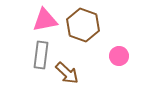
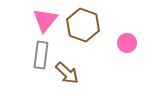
pink triangle: rotated 40 degrees counterclockwise
pink circle: moved 8 px right, 13 px up
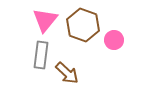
pink circle: moved 13 px left, 3 px up
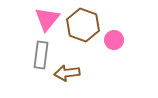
pink triangle: moved 2 px right, 1 px up
brown arrow: rotated 130 degrees clockwise
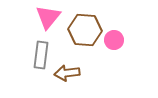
pink triangle: moved 1 px right, 2 px up
brown hexagon: moved 2 px right, 5 px down; rotated 16 degrees counterclockwise
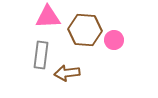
pink triangle: rotated 48 degrees clockwise
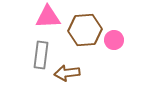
brown hexagon: rotated 8 degrees counterclockwise
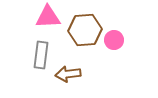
brown arrow: moved 1 px right, 1 px down
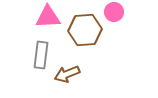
pink circle: moved 28 px up
brown arrow: moved 1 px left; rotated 15 degrees counterclockwise
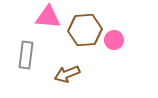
pink circle: moved 28 px down
pink triangle: rotated 8 degrees clockwise
gray rectangle: moved 15 px left
